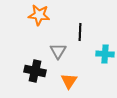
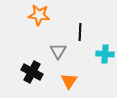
black cross: moved 3 px left, 1 px down; rotated 15 degrees clockwise
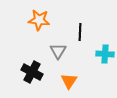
orange star: moved 5 px down
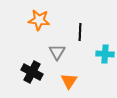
gray triangle: moved 1 px left, 1 px down
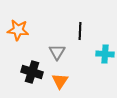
orange star: moved 21 px left, 10 px down
black line: moved 1 px up
black cross: rotated 10 degrees counterclockwise
orange triangle: moved 9 px left
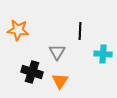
cyan cross: moved 2 px left
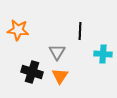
orange triangle: moved 5 px up
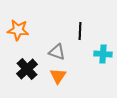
gray triangle: rotated 42 degrees counterclockwise
black cross: moved 5 px left, 3 px up; rotated 30 degrees clockwise
orange triangle: moved 2 px left
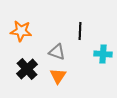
orange star: moved 3 px right, 1 px down
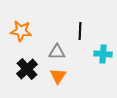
gray triangle: rotated 18 degrees counterclockwise
